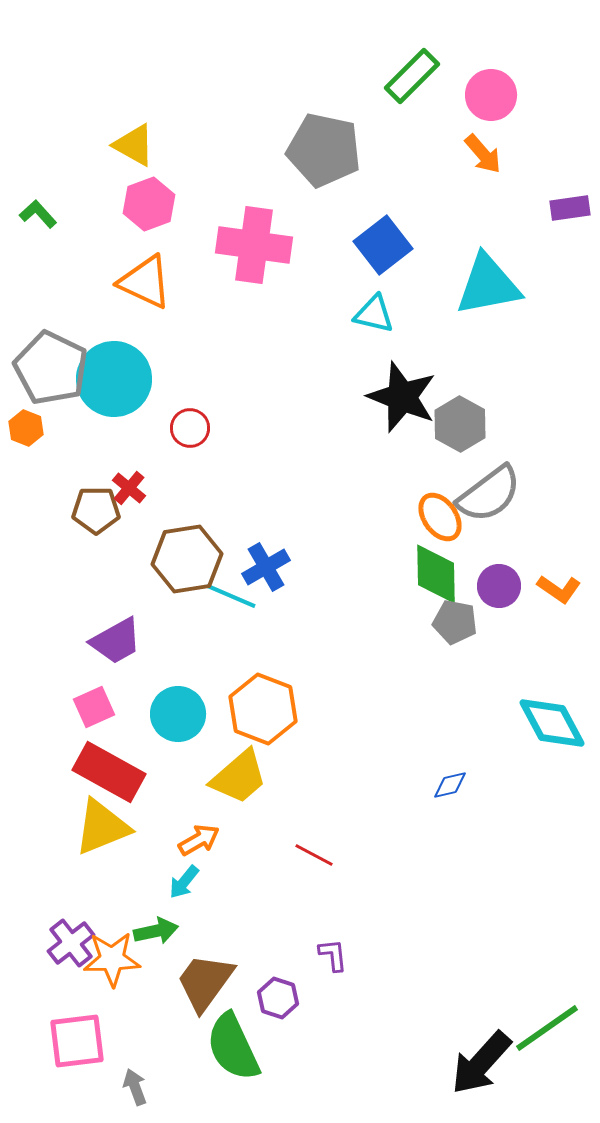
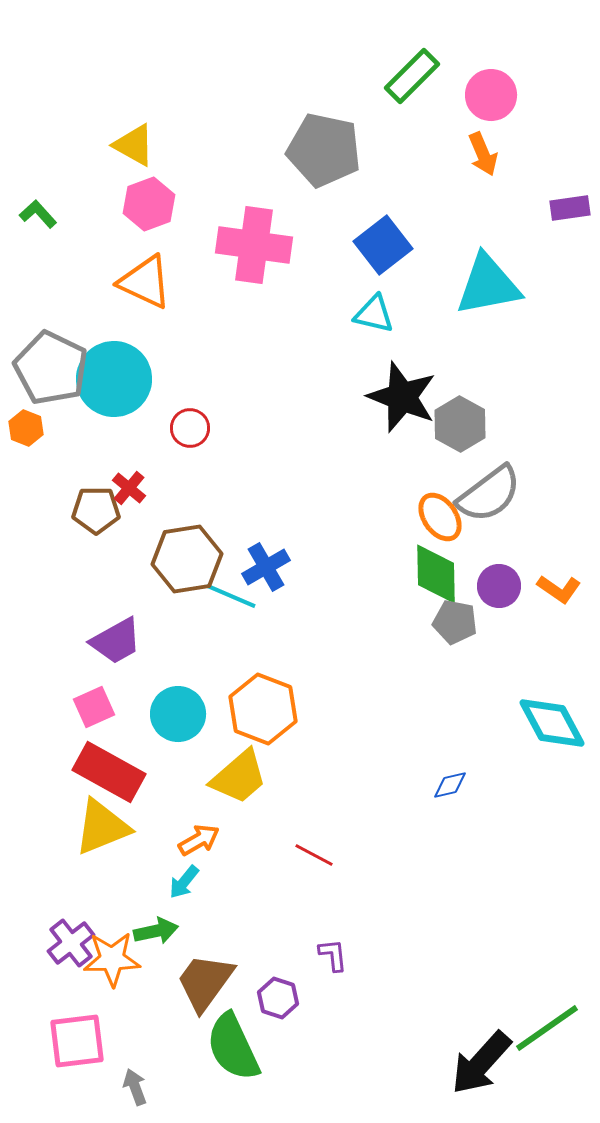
orange arrow at (483, 154): rotated 18 degrees clockwise
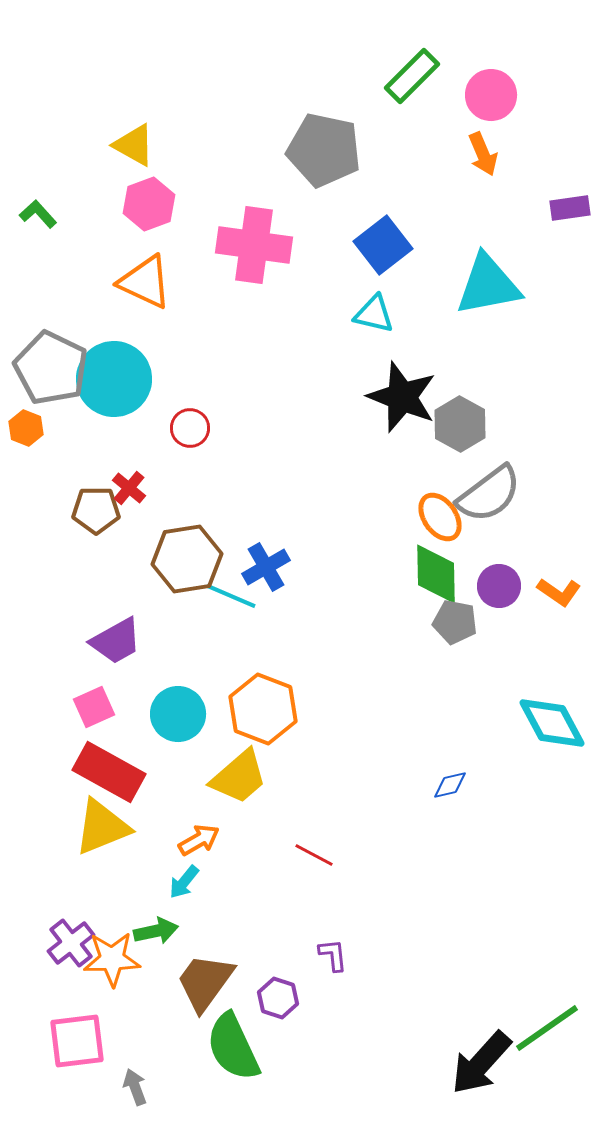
orange L-shape at (559, 589): moved 3 px down
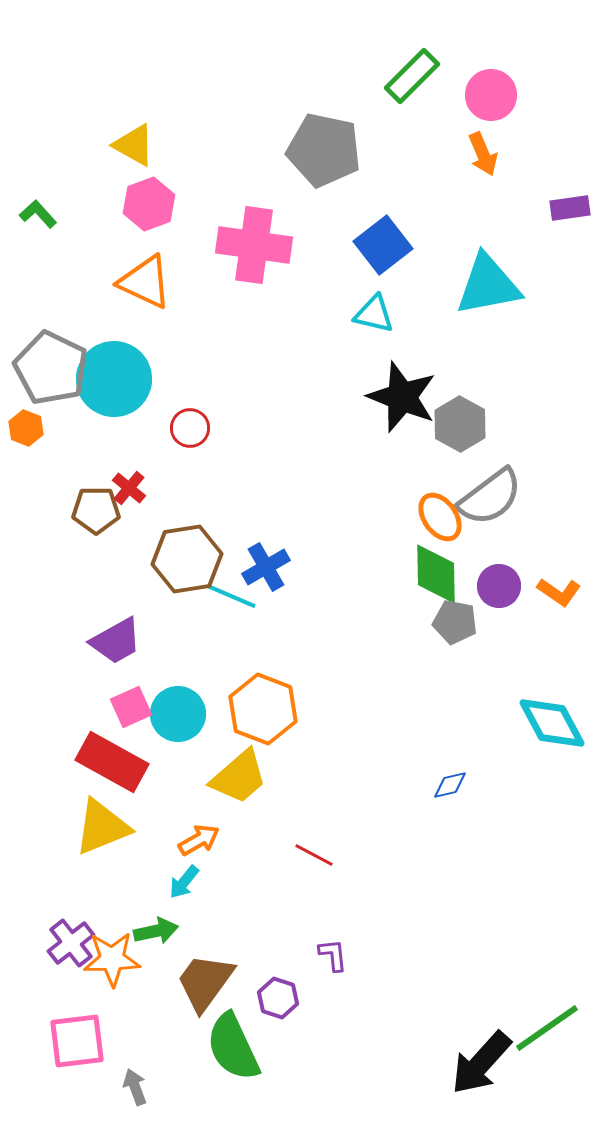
gray semicircle at (489, 494): moved 1 px right, 3 px down
pink square at (94, 707): moved 37 px right
red rectangle at (109, 772): moved 3 px right, 10 px up
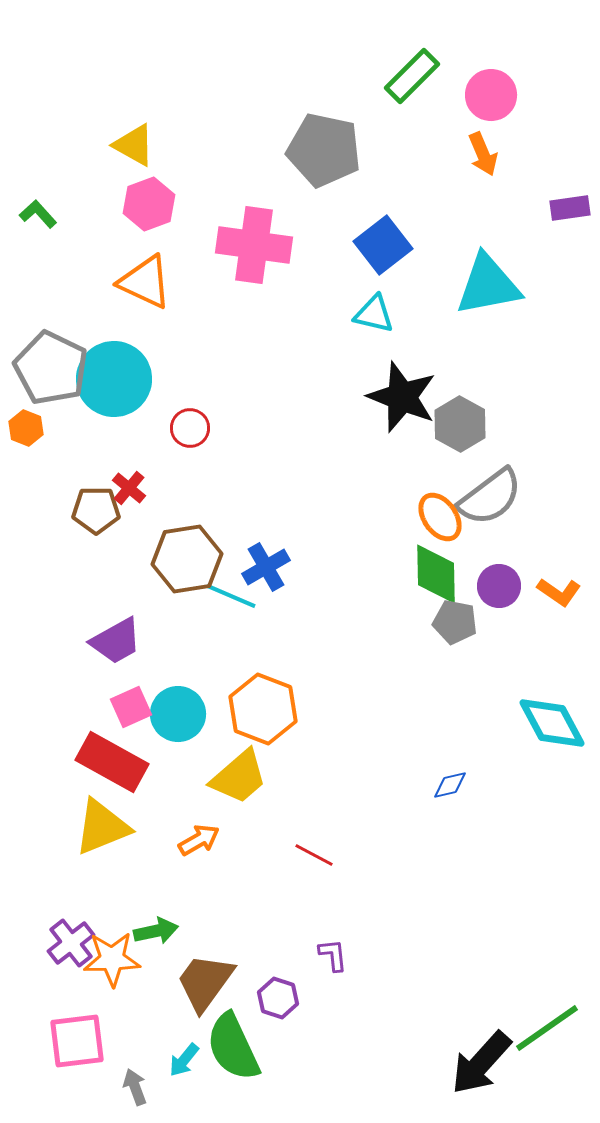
cyan arrow at (184, 882): moved 178 px down
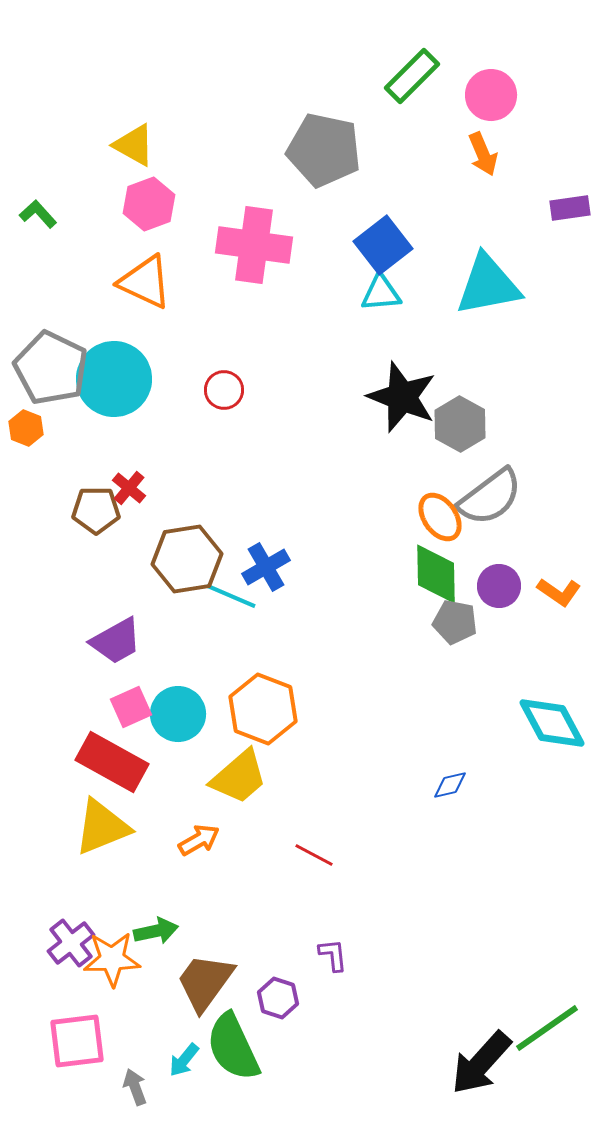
cyan triangle at (374, 314): moved 7 px right, 21 px up; rotated 18 degrees counterclockwise
red circle at (190, 428): moved 34 px right, 38 px up
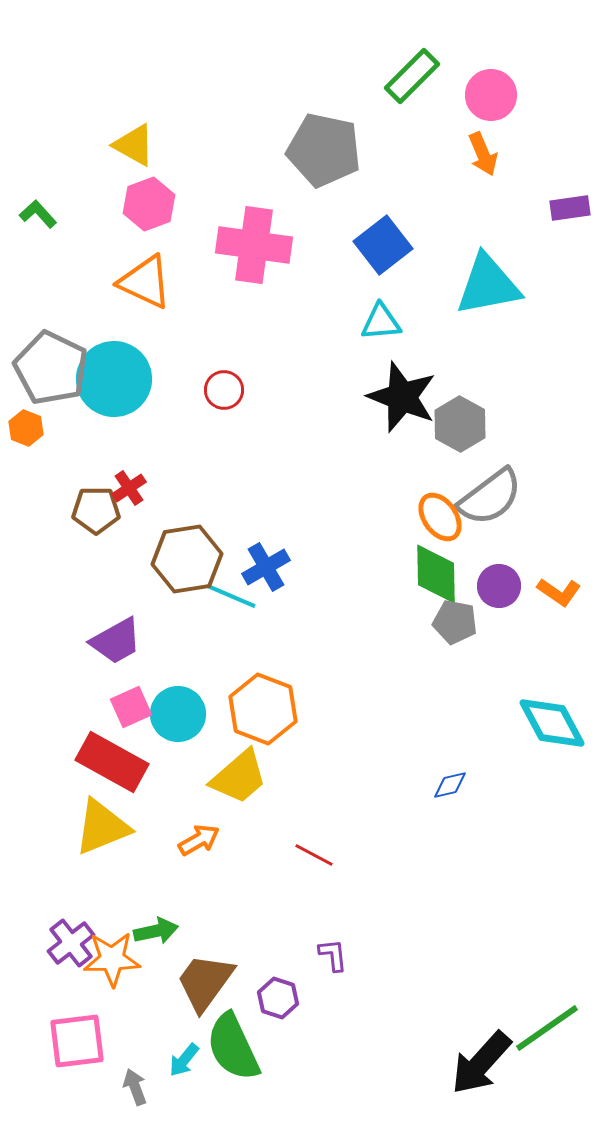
cyan triangle at (381, 293): moved 29 px down
red cross at (129, 488): rotated 16 degrees clockwise
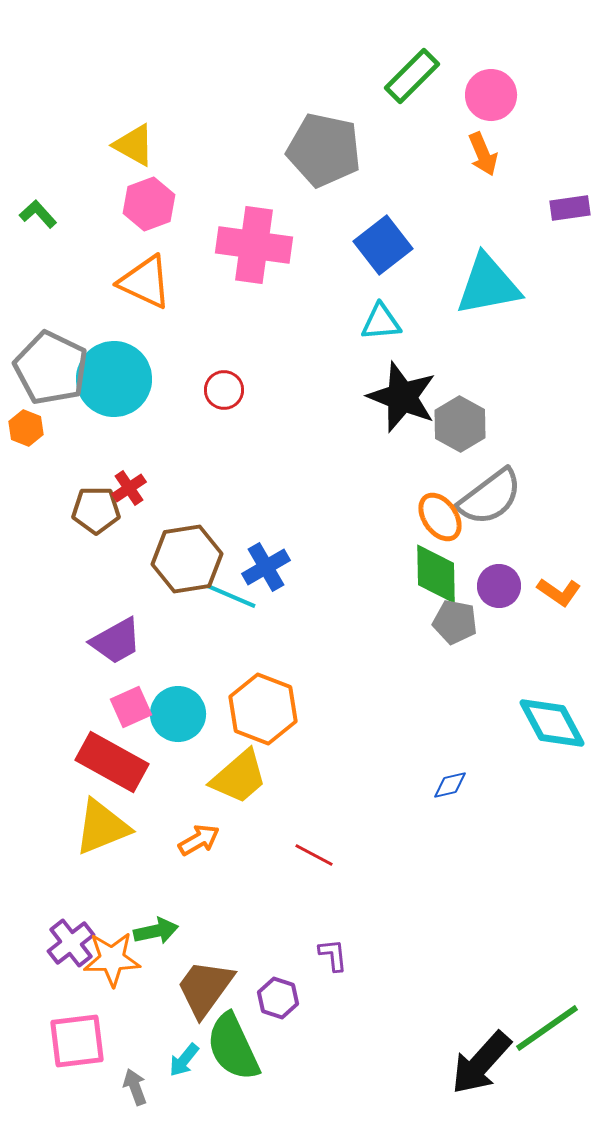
brown trapezoid at (205, 982): moved 6 px down
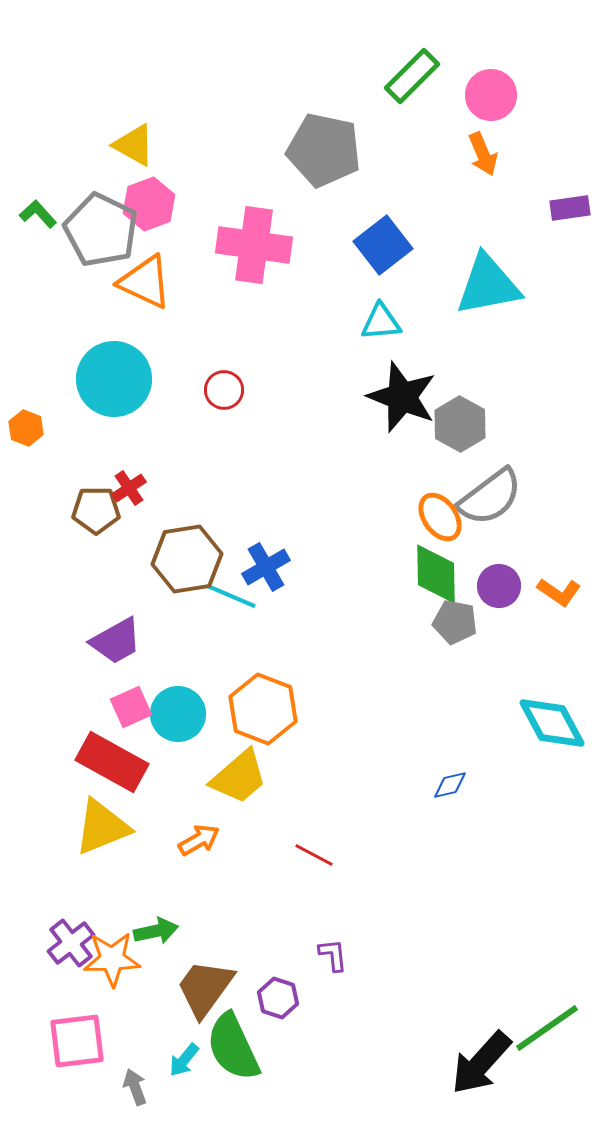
gray pentagon at (51, 368): moved 50 px right, 138 px up
